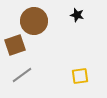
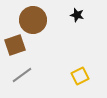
brown circle: moved 1 px left, 1 px up
yellow square: rotated 18 degrees counterclockwise
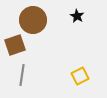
black star: moved 1 px down; rotated 16 degrees clockwise
gray line: rotated 45 degrees counterclockwise
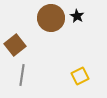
brown circle: moved 18 px right, 2 px up
brown square: rotated 20 degrees counterclockwise
